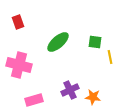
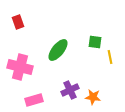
green ellipse: moved 8 px down; rotated 10 degrees counterclockwise
pink cross: moved 1 px right, 2 px down
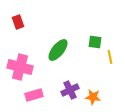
pink rectangle: moved 5 px up
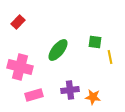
red rectangle: rotated 64 degrees clockwise
purple cross: rotated 18 degrees clockwise
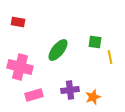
red rectangle: rotated 56 degrees clockwise
orange star: rotated 28 degrees counterclockwise
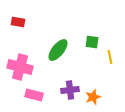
green square: moved 3 px left
pink rectangle: rotated 30 degrees clockwise
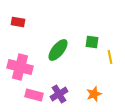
purple cross: moved 11 px left, 4 px down; rotated 24 degrees counterclockwise
orange star: moved 1 px right, 3 px up
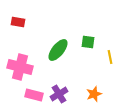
green square: moved 4 px left
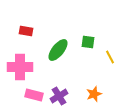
red rectangle: moved 8 px right, 9 px down
yellow line: rotated 16 degrees counterclockwise
pink cross: rotated 15 degrees counterclockwise
purple cross: moved 2 px down
